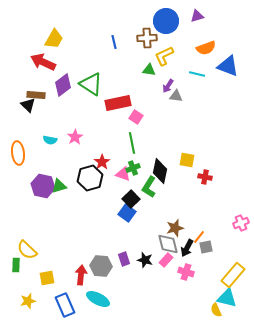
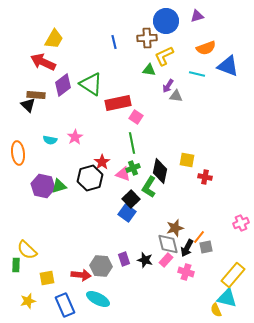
red arrow at (81, 275): rotated 90 degrees clockwise
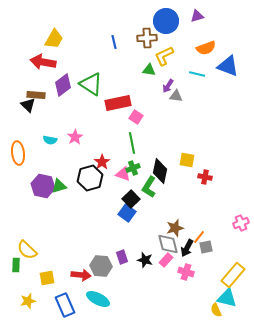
red arrow at (43, 62): rotated 15 degrees counterclockwise
purple rectangle at (124, 259): moved 2 px left, 2 px up
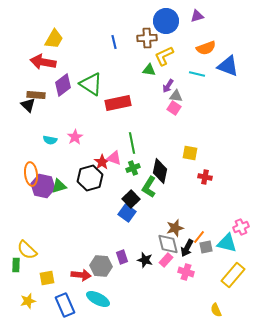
pink square at (136, 117): moved 38 px right, 9 px up
orange ellipse at (18, 153): moved 13 px right, 21 px down
yellow square at (187, 160): moved 3 px right, 7 px up
pink triangle at (123, 174): moved 9 px left, 16 px up
pink cross at (241, 223): moved 4 px down
cyan triangle at (227, 298): moved 55 px up
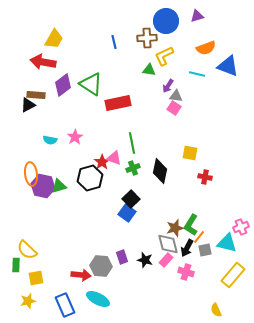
black triangle at (28, 105): rotated 49 degrees clockwise
green L-shape at (149, 187): moved 42 px right, 38 px down
gray square at (206, 247): moved 1 px left, 3 px down
yellow square at (47, 278): moved 11 px left
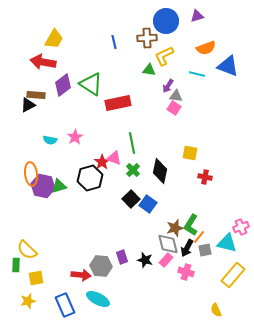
green cross at (133, 168): moved 2 px down; rotated 24 degrees counterclockwise
blue square at (127, 213): moved 21 px right, 9 px up
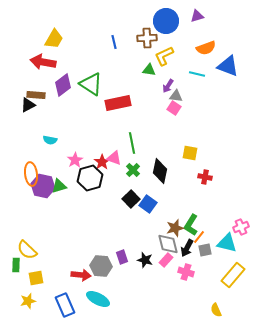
pink star at (75, 137): moved 23 px down
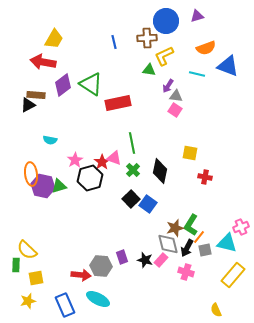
pink square at (174, 108): moved 1 px right, 2 px down
pink rectangle at (166, 260): moved 5 px left
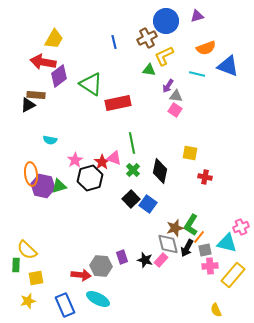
brown cross at (147, 38): rotated 24 degrees counterclockwise
purple diamond at (63, 85): moved 4 px left, 9 px up
pink cross at (186, 272): moved 24 px right, 6 px up; rotated 21 degrees counterclockwise
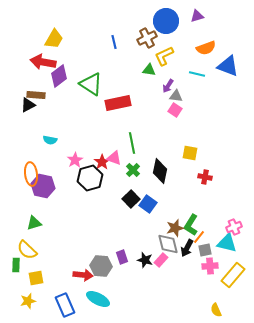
green triangle at (59, 186): moved 25 px left, 37 px down
pink cross at (241, 227): moved 7 px left
red arrow at (81, 275): moved 2 px right
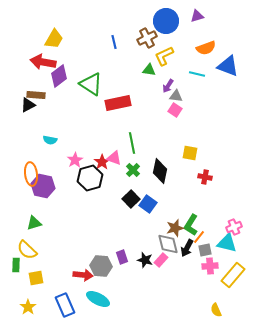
yellow star at (28, 301): moved 6 px down; rotated 21 degrees counterclockwise
